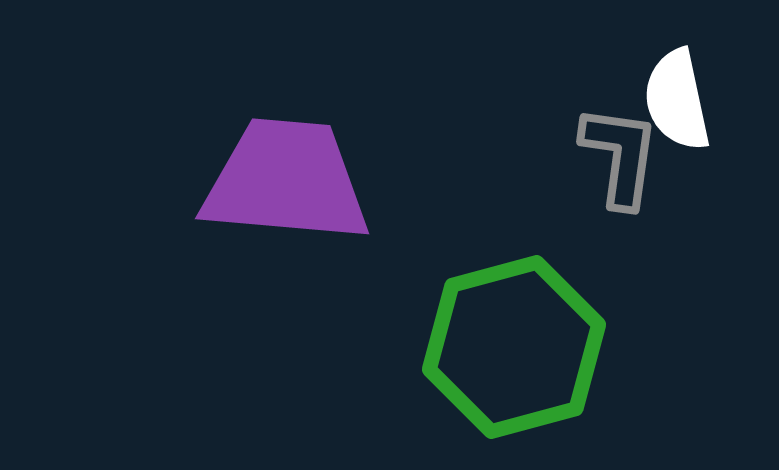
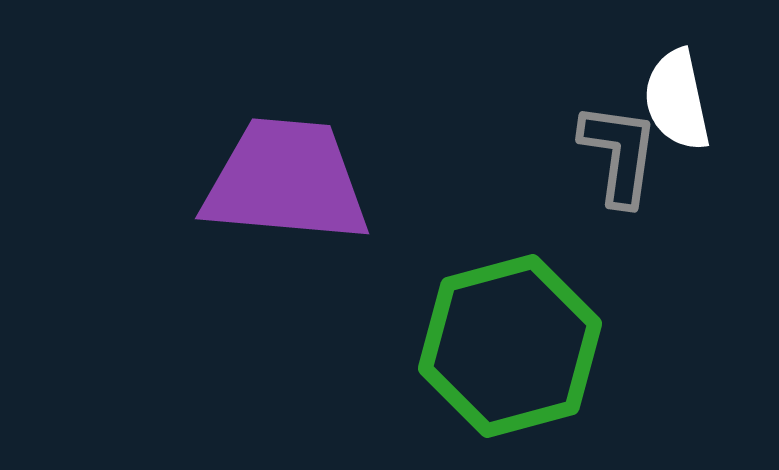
gray L-shape: moved 1 px left, 2 px up
green hexagon: moved 4 px left, 1 px up
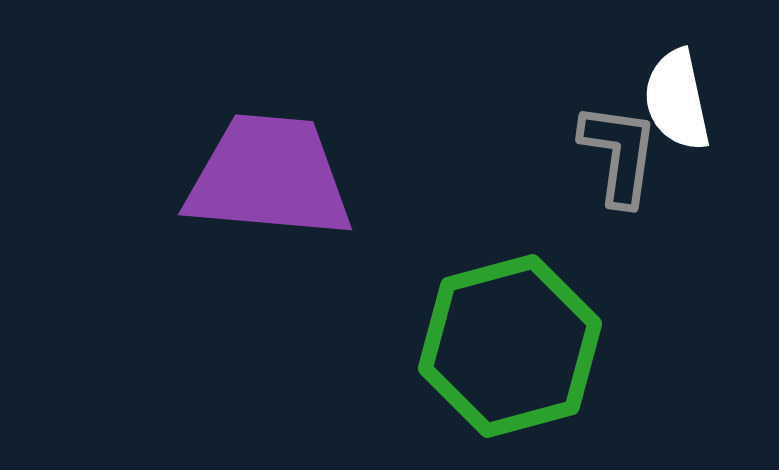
purple trapezoid: moved 17 px left, 4 px up
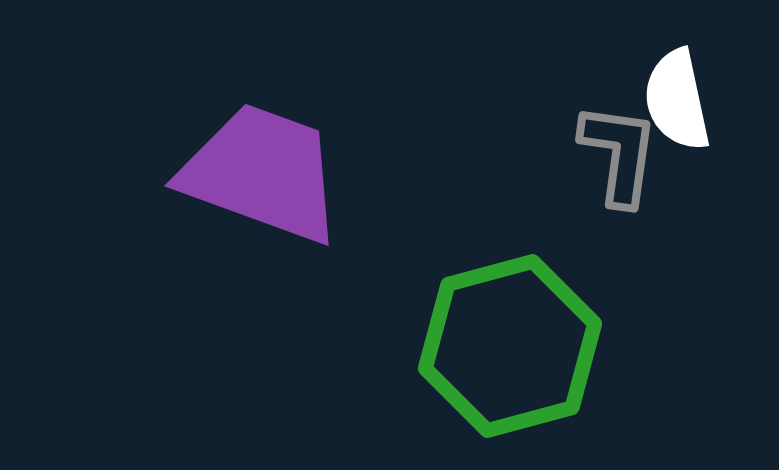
purple trapezoid: moved 7 px left, 4 px up; rotated 15 degrees clockwise
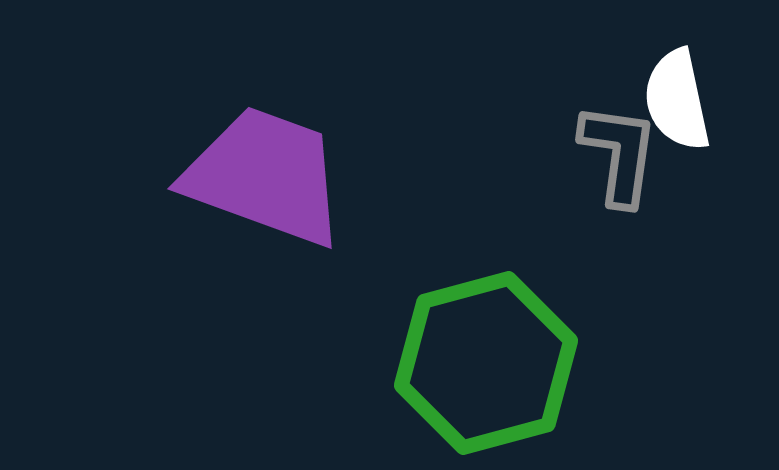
purple trapezoid: moved 3 px right, 3 px down
green hexagon: moved 24 px left, 17 px down
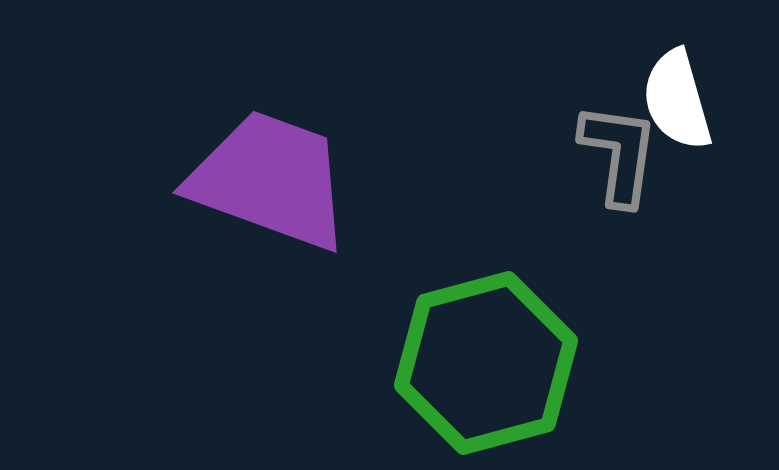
white semicircle: rotated 4 degrees counterclockwise
purple trapezoid: moved 5 px right, 4 px down
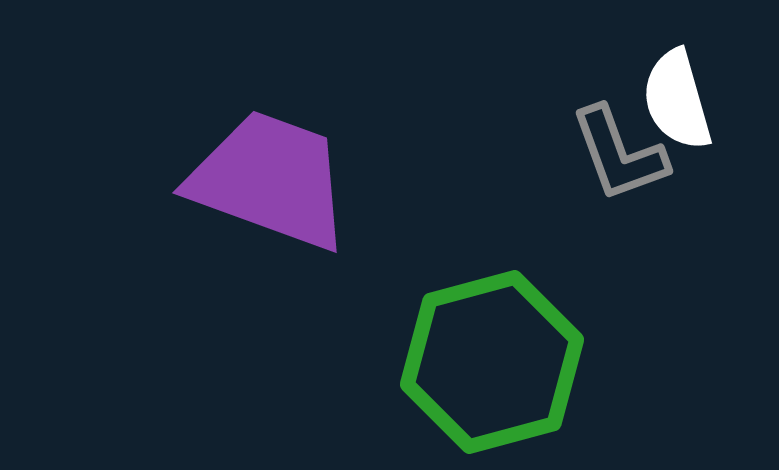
gray L-shape: rotated 152 degrees clockwise
green hexagon: moved 6 px right, 1 px up
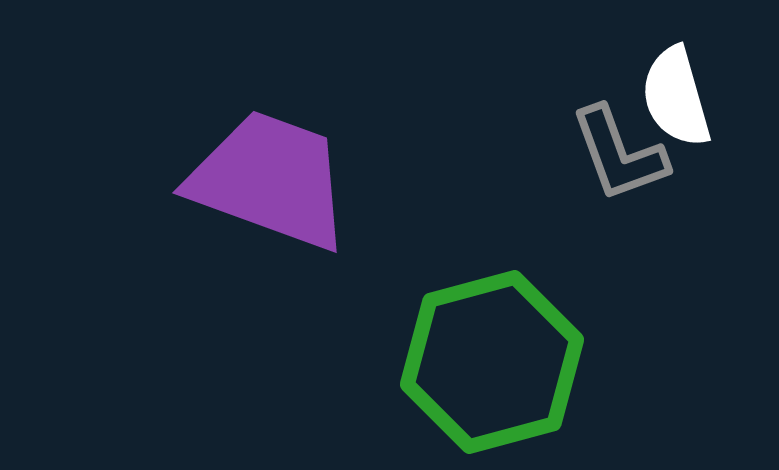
white semicircle: moved 1 px left, 3 px up
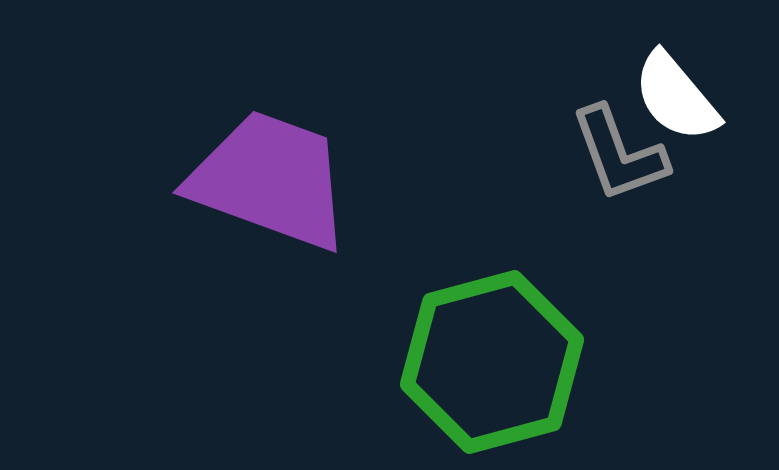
white semicircle: rotated 24 degrees counterclockwise
